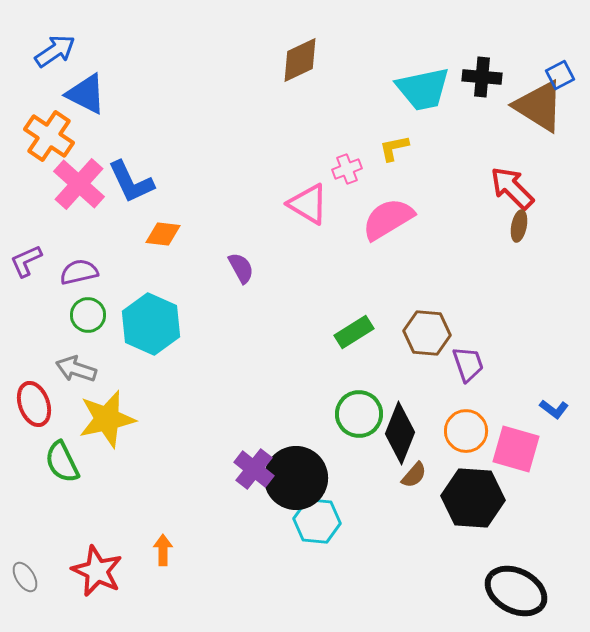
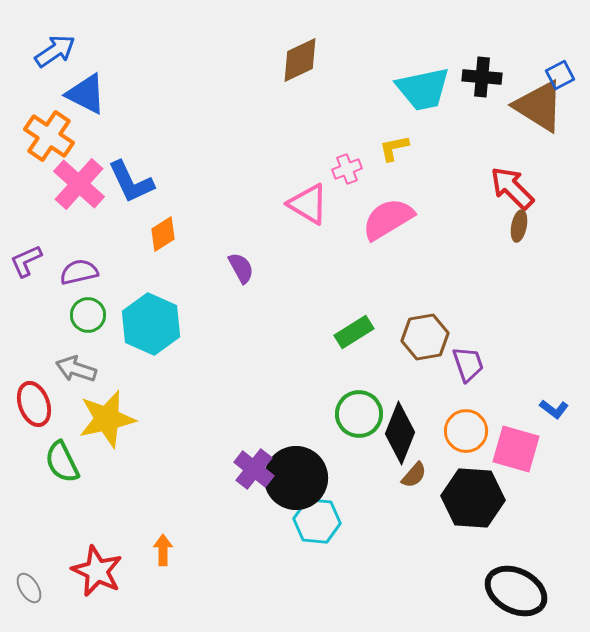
orange diamond at (163, 234): rotated 39 degrees counterclockwise
brown hexagon at (427, 333): moved 2 px left, 4 px down; rotated 15 degrees counterclockwise
gray ellipse at (25, 577): moved 4 px right, 11 px down
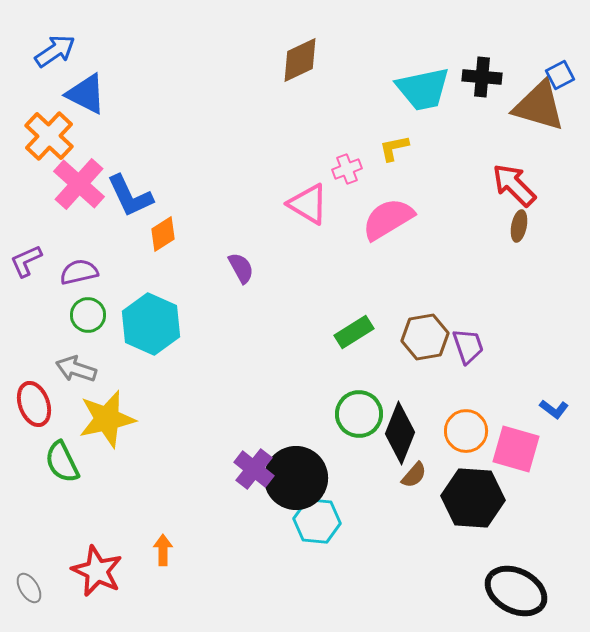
brown triangle at (539, 106): rotated 16 degrees counterclockwise
orange cross at (49, 136): rotated 9 degrees clockwise
blue L-shape at (131, 182): moved 1 px left, 14 px down
red arrow at (512, 188): moved 2 px right, 3 px up
purple trapezoid at (468, 364): moved 18 px up
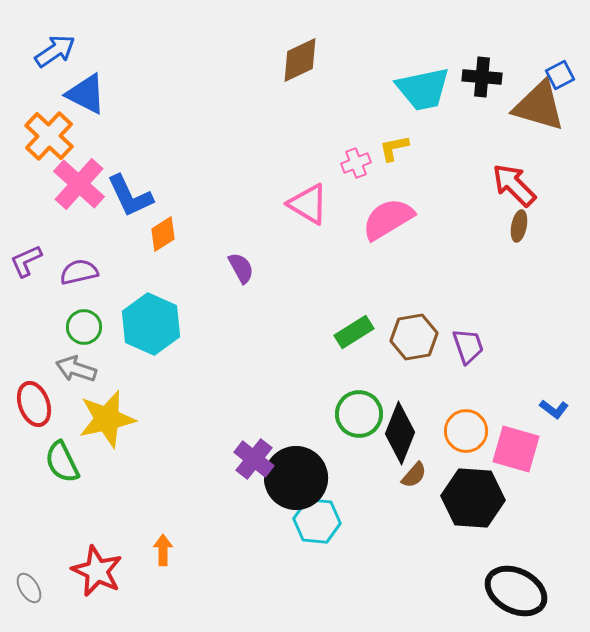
pink cross at (347, 169): moved 9 px right, 6 px up
green circle at (88, 315): moved 4 px left, 12 px down
brown hexagon at (425, 337): moved 11 px left
purple cross at (254, 469): moved 10 px up
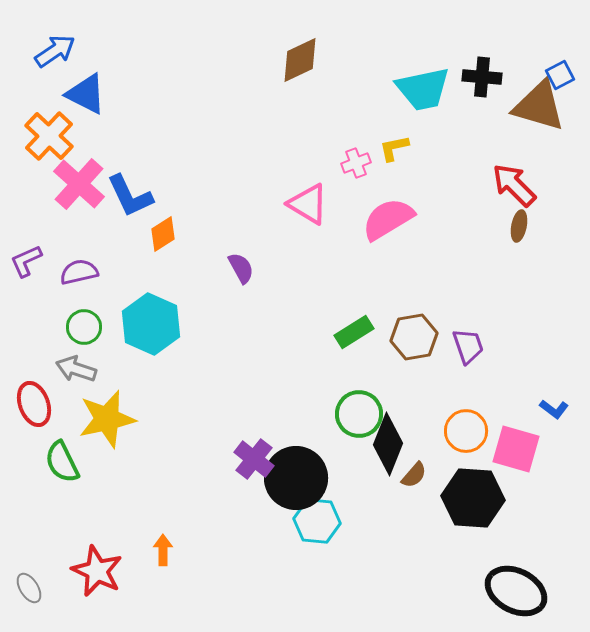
black diamond at (400, 433): moved 12 px left, 11 px down
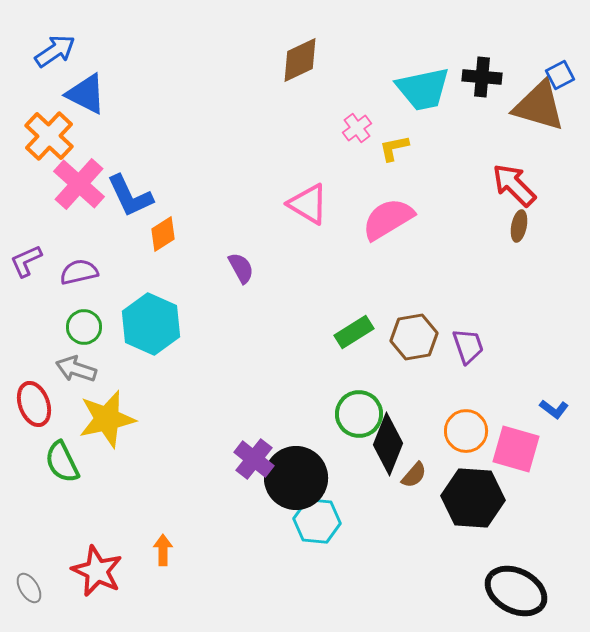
pink cross at (356, 163): moved 1 px right, 35 px up; rotated 16 degrees counterclockwise
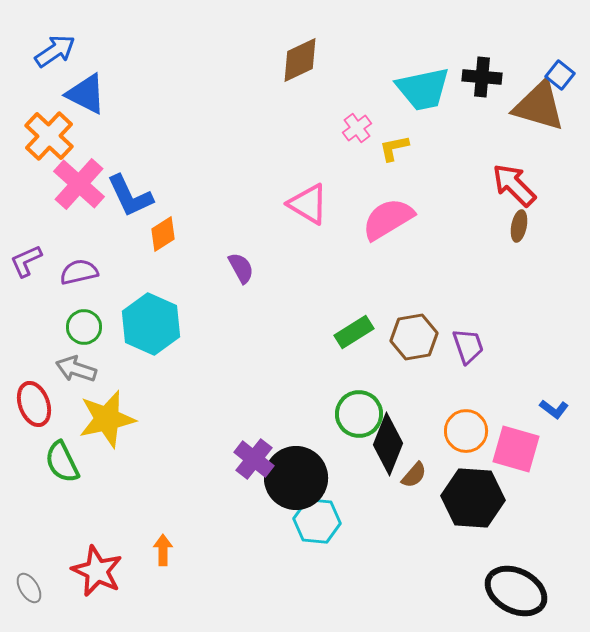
blue square at (560, 75): rotated 24 degrees counterclockwise
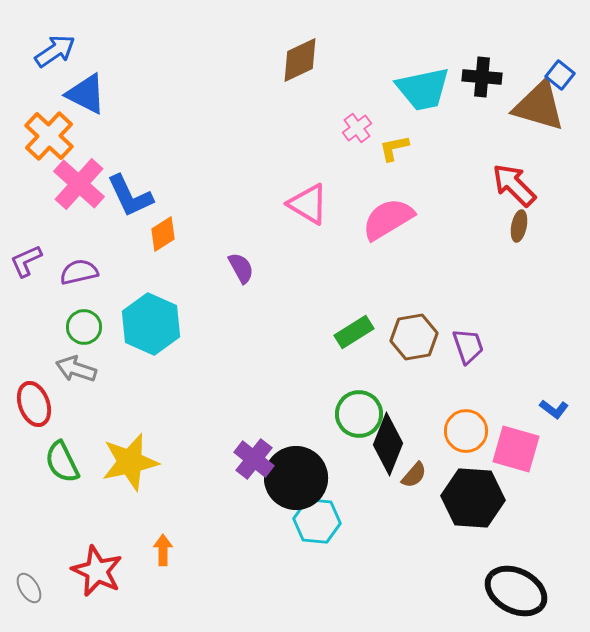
yellow star at (107, 419): moved 23 px right, 43 px down
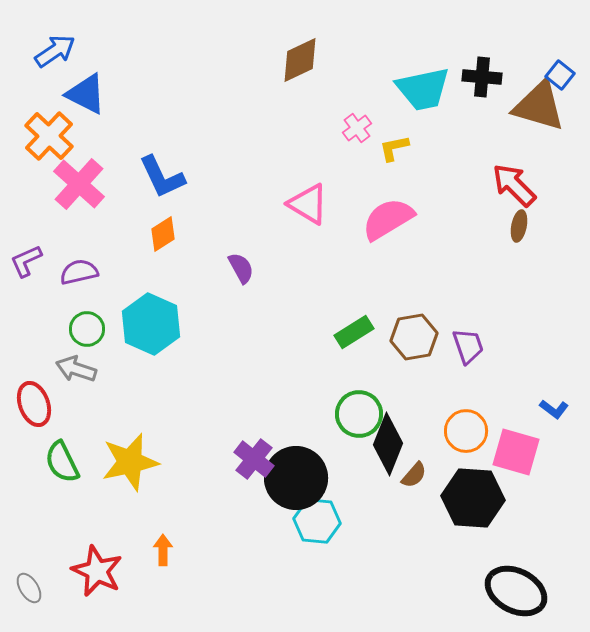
blue L-shape at (130, 196): moved 32 px right, 19 px up
green circle at (84, 327): moved 3 px right, 2 px down
pink square at (516, 449): moved 3 px down
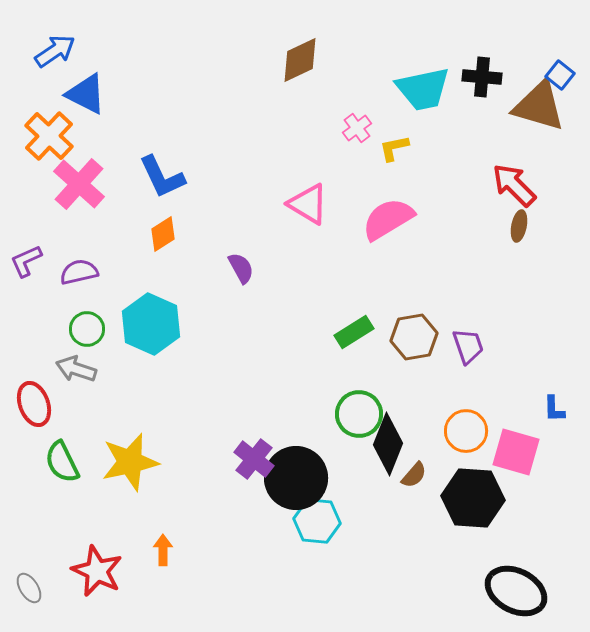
blue L-shape at (554, 409): rotated 52 degrees clockwise
